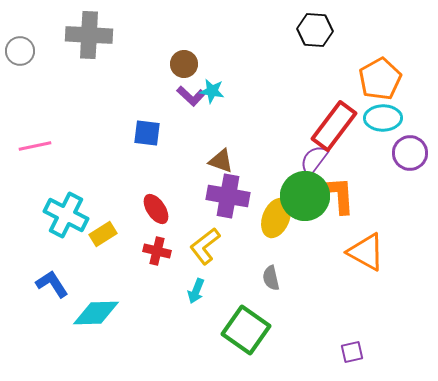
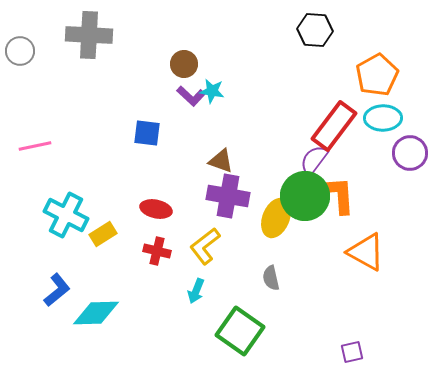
orange pentagon: moved 3 px left, 4 px up
red ellipse: rotated 44 degrees counterclockwise
blue L-shape: moved 5 px right, 6 px down; rotated 84 degrees clockwise
green square: moved 6 px left, 1 px down
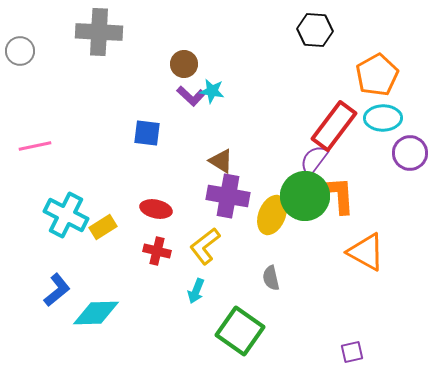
gray cross: moved 10 px right, 3 px up
brown triangle: rotated 12 degrees clockwise
yellow ellipse: moved 4 px left, 3 px up
yellow rectangle: moved 7 px up
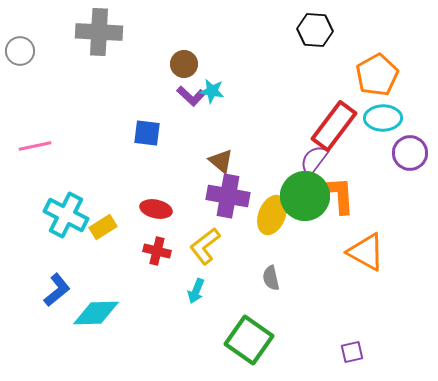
brown triangle: rotated 8 degrees clockwise
green square: moved 9 px right, 9 px down
